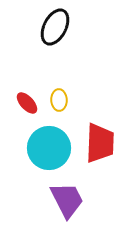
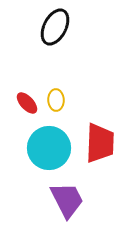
yellow ellipse: moved 3 px left
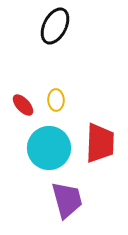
black ellipse: moved 1 px up
red ellipse: moved 4 px left, 2 px down
purple trapezoid: rotated 12 degrees clockwise
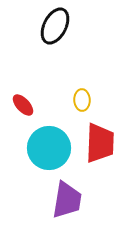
yellow ellipse: moved 26 px right
purple trapezoid: rotated 24 degrees clockwise
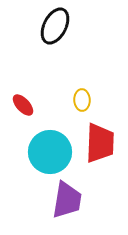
cyan circle: moved 1 px right, 4 px down
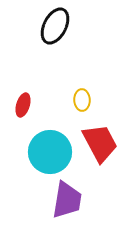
red ellipse: rotated 60 degrees clockwise
red trapezoid: rotated 30 degrees counterclockwise
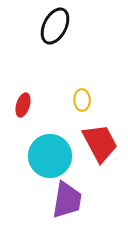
cyan circle: moved 4 px down
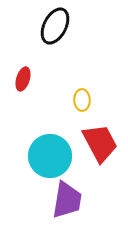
red ellipse: moved 26 px up
